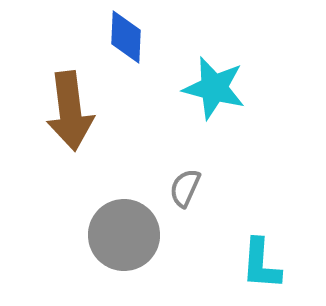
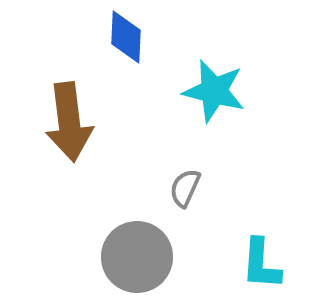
cyan star: moved 3 px down
brown arrow: moved 1 px left, 11 px down
gray circle: moved 13 px right, 22 px down
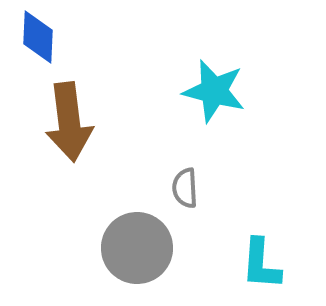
blue diamond: moved 88 px left
gray semicircle: rotated 27 degrees counterclockwise
gray circle: moved 9 px up
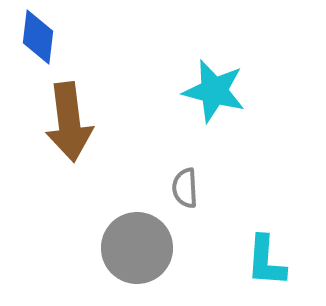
blue diamond: rotated 4 degrees clockwise
cyan L-shape: moved 5 px right, 3 px up
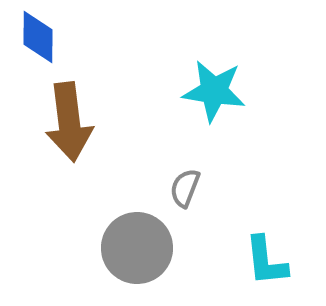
blue diamond: rotated 6 degrees counterclockwise
cyan star: rotated 6 degrees counterclockwise
gray semicircle: rotated 24 degrees clockwise
cyan L-shape: rotated 10 degrees counterclockwise
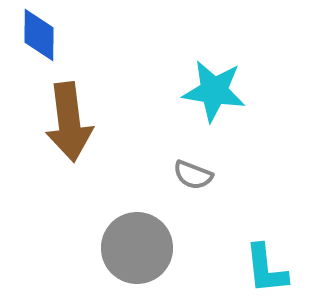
blue diamond: moved 1 px right, 2 px up
gray semicircle: moved 8 px right, 13 px up; rotated 90 degrees counterclockwise
cyan L-shape: moved 8 px down
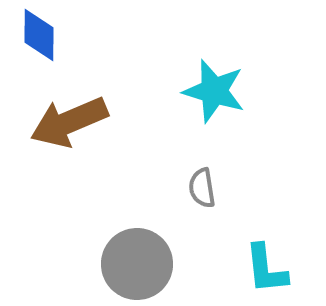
cyan star: rotated 8 degrees clockwise
brown arrow: rotated 74 degrees clockwise
gray semicircle: moved 9 px right, 13 px down; rotated 60 degrees clockwise
gray circle: moved 16 px down
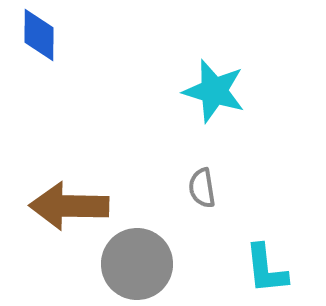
brown arrow: moved 84 px down; rotated 24 degrees clockwise
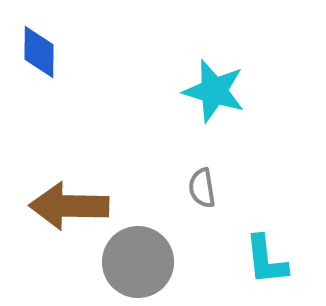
blue diamond: moved 17 px down
gray circle: moved 1 px right, 2 px up
cyan L-shape: moved 9 px up
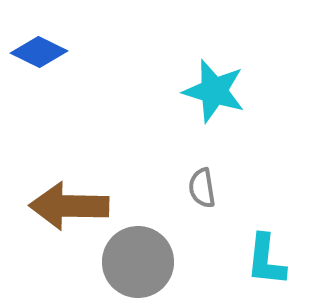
blue diamond: rotated 64 degrees counterclockwise
cyan L-shape: rotated 12 degrees clockwise
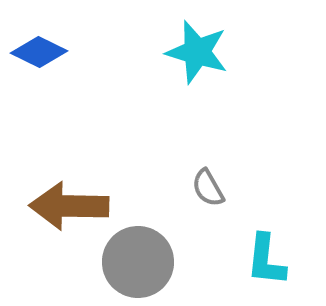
cyan star: moved 17 px left, 39 px up
gray semicircle: moved 6 px right; rotated 21 degrees counterclockwise
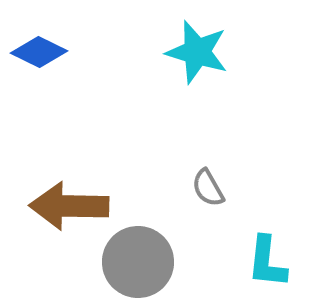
cyan L-shape: moved 1 px right, 2 px down
